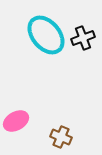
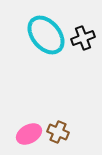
pink ellipse: moved 13 px right, 13 px down
brown cross: moved 3 px left, 5 px up
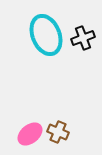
cyan ellipse: rotated 18 degrees clockwise
pink ellipse: moved 1 px right; rotated 10 degrees counterclockwise
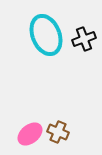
black cross: moved 1 px right, 1 px down
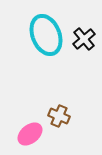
black cross: rotated 20 degrees counterclockwise
brown cross: moved 1 px right, 16 px up
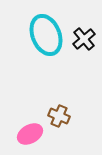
pink ellipse: rotated 10 degrees clockwise
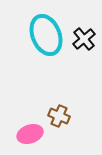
pink ellipse: rotated 10 degrees clockwise
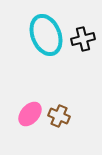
black cross: moved 1 px left; rotated 25 degrees clockwise
pink ellipse: moved 20 px up; rotated 30 degrees counterclockwise
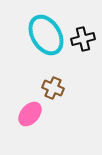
cyan ellipse: rotated 9 degrees counterclockwise
brown cross: moved 6 px left, 28 px up
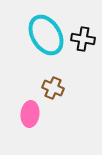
black cross: rotated 25 degrees clockwise
pink ellipse: rotated 35 degrees counterclockwise
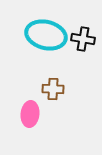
cyan ellipse: rotated 45 degrees counterclockwise
brown cross: moved 1 px down; rotated 20 degrees counterclockwise
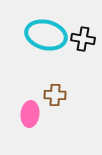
brown cross: moved 2 px right, 6 px down
